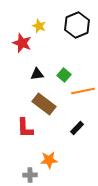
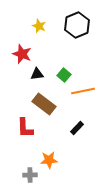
red star: moved 11 px down
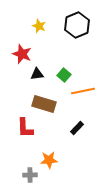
brown rectangle: rotated 20 degrees counterclockwise
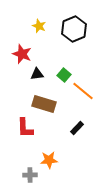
black hexagon: moved 3 px left, 4 px down
orange line: rotated 50 degrees clockwise
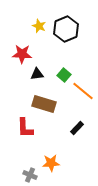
black hexagon: moved 8 px left
red star: rotated 18 degrees counterclockwise
orange star: moved 2 px right, 3 px down
gray cross: rotated 24 degrees clockwise
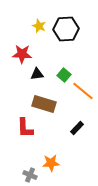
black hexagon: rotated 20 degrees clockwise
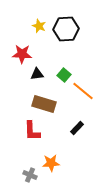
red L-shape: moved 7 px right, 3 px down
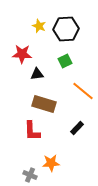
green square: moved 1 px right, 14 px up; rotated 24 degrees clockwise
